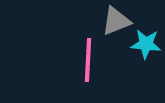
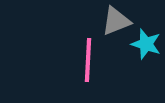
cyan star: rotated 12 degrees clockwise
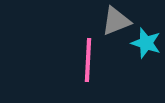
cyan star: moved 1 px up
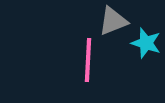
gray triangle: moved 3 px left
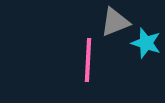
gray triangle: moved 2 px right, 1 px down
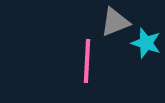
pink line: moved 1 px left, 1 px down
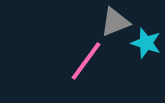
pink line: moved 1 px left; rotated 33 degrees clockwise
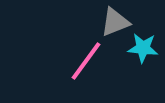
cyan star: moved 3 px left, 5 px down; rotated 12 degrees counterclockwise
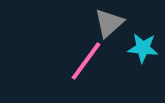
gray triangle: moved 6 px left, 1 px down; rotated 20 degrees counterclockwise
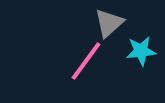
cyan star: moved 2 px left, 3 px down; rotated 12 degrees counterclockwise
